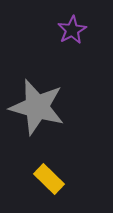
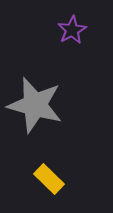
gray star: moved 2 px left, 2 px up
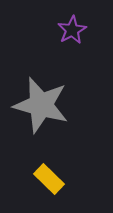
gray star: moved 6 px right
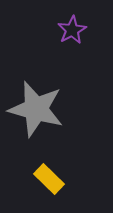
gray star: moved 5 px left, 4 px down
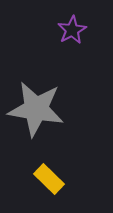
gray star: rotated 6 degrees counterclockwise
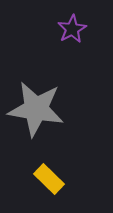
purple star: moved 1 px up
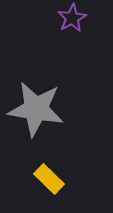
purple star: moved 11 px up
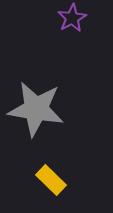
yellow rectangle: moved 2 px right, 1 px down
